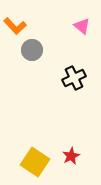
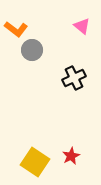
orange L-shape: moved 1 px right, 3 px down; rotated 10 degrees counterclockwise
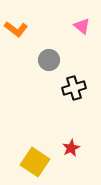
gray circle: moved 17 px right, 10 px down
black cross: moved 10 px down; rotated 10 degrees clockwise
red star: moved 8 px up
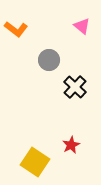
black cross: moved 1 px right, 1 px up; rotated 30 degrees counterclockwise
red star: moved 3 px up
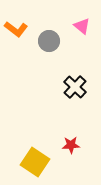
gray circle: moved 19 px up
red star: rotated 24 degrees clockwise
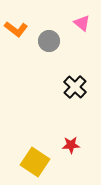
pink triangle: moved 3 px up
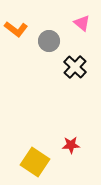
black cross: moved 20 px up
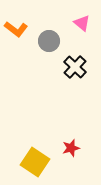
red star: moved 3 px down; rotated 12 degrees counterclockwise
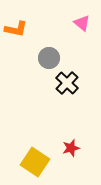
orange L-shape: rotated 25 degrees counterclockwise
gray circle: moved 17 px down
black cross: moved 8 px left, 16 px down
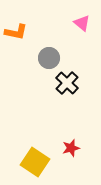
orange L-shape: moved 3 px down
